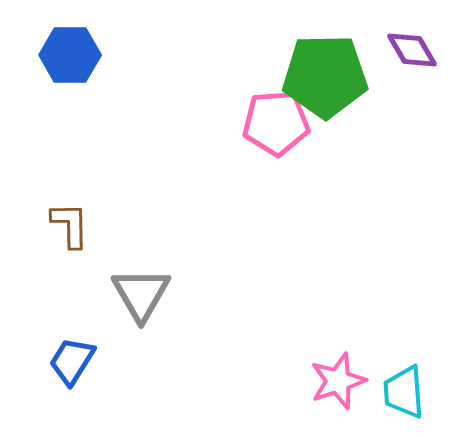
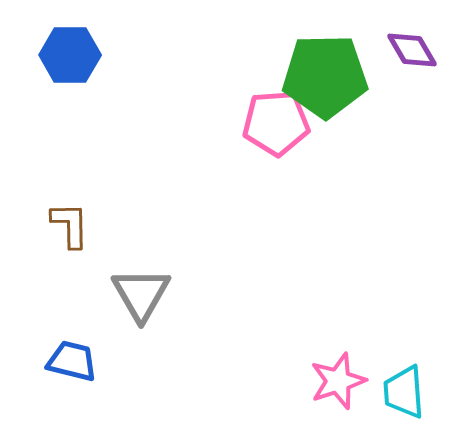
blue trapezoid: rotated 72 degrees clockwise
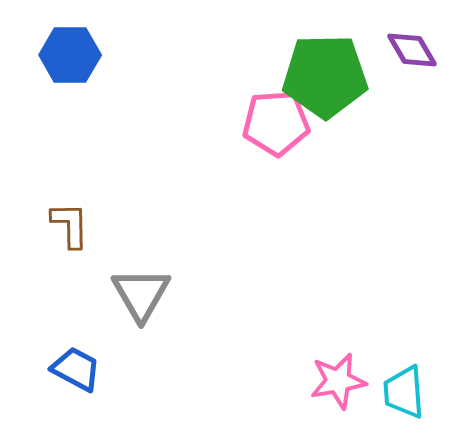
blue trapezoid: moved 4 px right, 8 px down; rotated 14 degrees clockwise
pink star: rotated 8 degrees clockwise
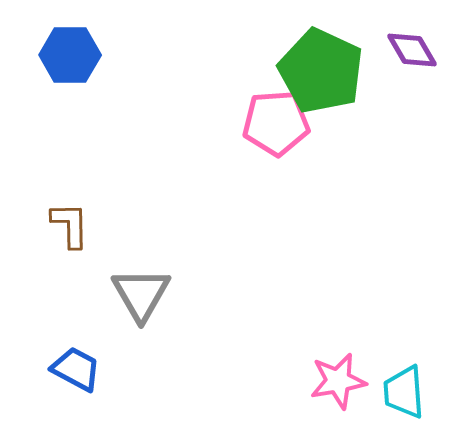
green pentagon: moved 4 px left, 5 px up; rotated 26 degrees clockwise
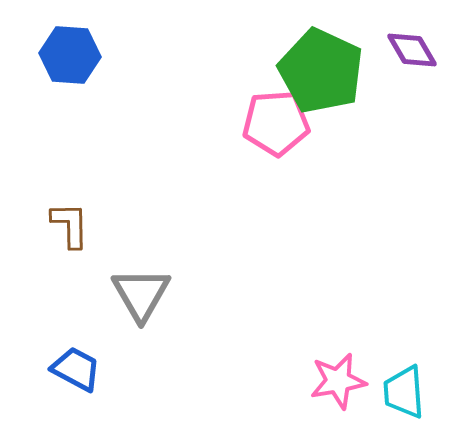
blue hexagon: rotated 4 degrees clockwise
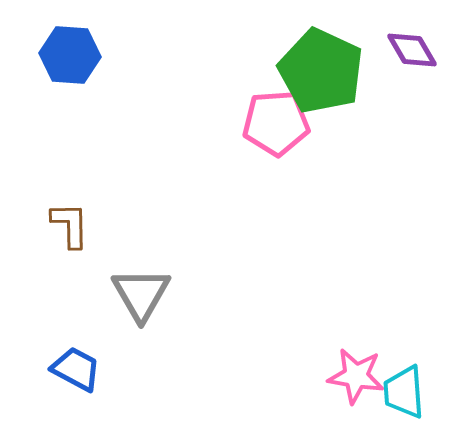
pink star: moved 18 px right, 5 px up; rotated 20 degrees clockwise
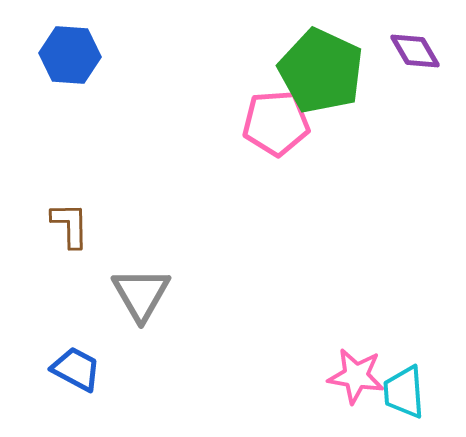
purple diamond: moved 3 px right, 1 px down
